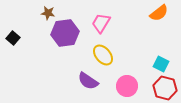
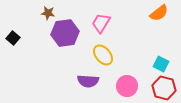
purple semicircle: rotated 30 degrees counterclockwise
red hexagon: moved 1 px left
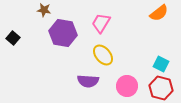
brown star: moved 4 px left, 3 px up
purple hexagon: moved 2 px left; rotated 16 degrees clockwise
red hexagon: moved 3 px left
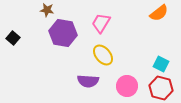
brown star: moved 3 px right
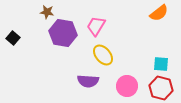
brown star: moved 2 px down
pink trapezoid: moved 5 px left, 3 px down
cyan square: rotated 21 degrees counterclockwise
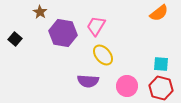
brown star: moved 7 px left; rotated 24 degrees clockwise
black square: moved 2 px right, 1 px down
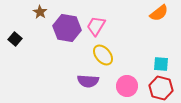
purple hexagon: moved 4 px right, 5 px up
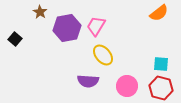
purple hexagon: rotated 20 degrees counterclockwise
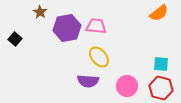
pink trapezoid: rotated 65 degrees clockwise
yellow ellipse: moved 4 px left, 2 px down
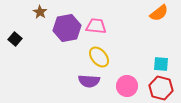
purple semicircle: moved 1 px right
